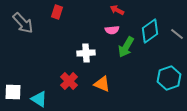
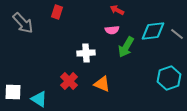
cyan diamond: moved 3 px right; rotated 30 degrees clockwise
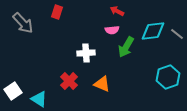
red arrow: moved 1 px down
cyan hexagon: moved 1 px left, 1 px up
white square: moved 1 px up; rotated 36 degrees counterclockwise
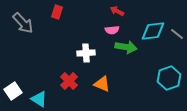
green arrow: rotated 110 degrees counterclockwise
cyan hexagon: moved 1 px right, 1 px down
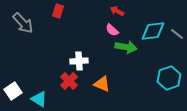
red rectangle: moved 1 px right, 1 px up
pink semicircle: rotated 48 degrees clockwise
white cross: moved 7 px left, 8 px down
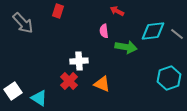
pink semicircle: moved 8 px left, 1 px down; rotated 40 degrees clockwise
cyan triangle: moved 1 px up
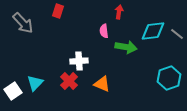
red arrow: moved 2 px right, 1 px down; rotated 72 degrees clockwise
cyan triangle: moved 4 px left, 15 px up; rotated 42 degrees clockwise
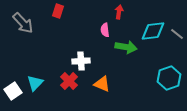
pink semicircle: moved 1 px right, 1 px up
white cross: moved 2 px right
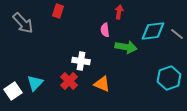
white cross: rotated 12 degrees clockwise
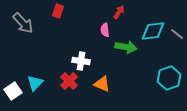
red arrow: rotated 24 degrees clockwise
